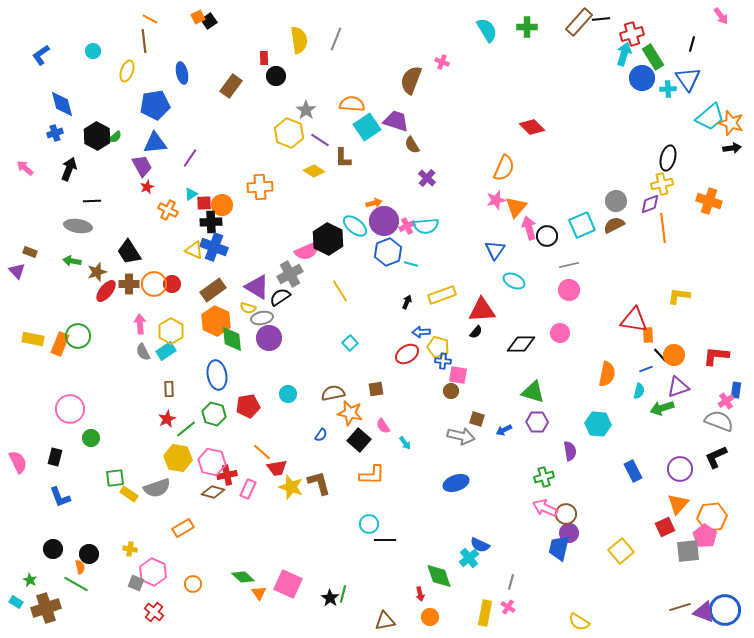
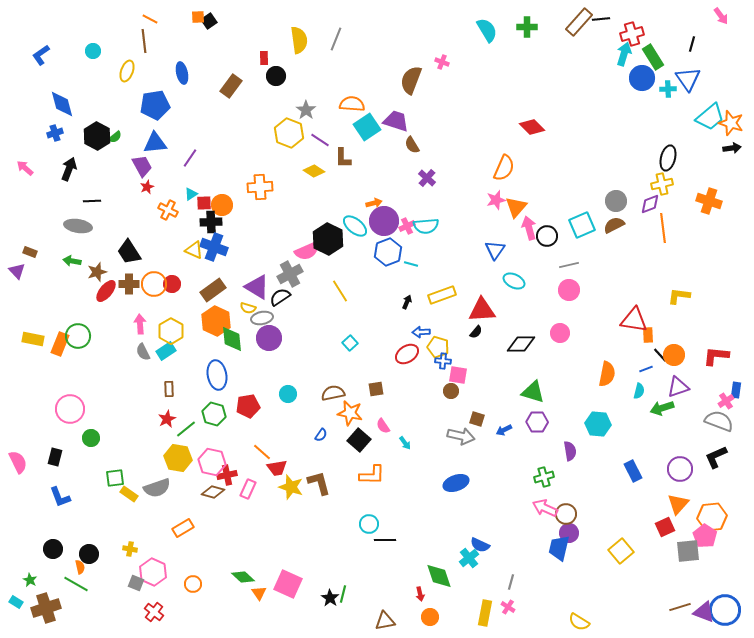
orange square at (198, 17): rotated 24 degrees clockwise
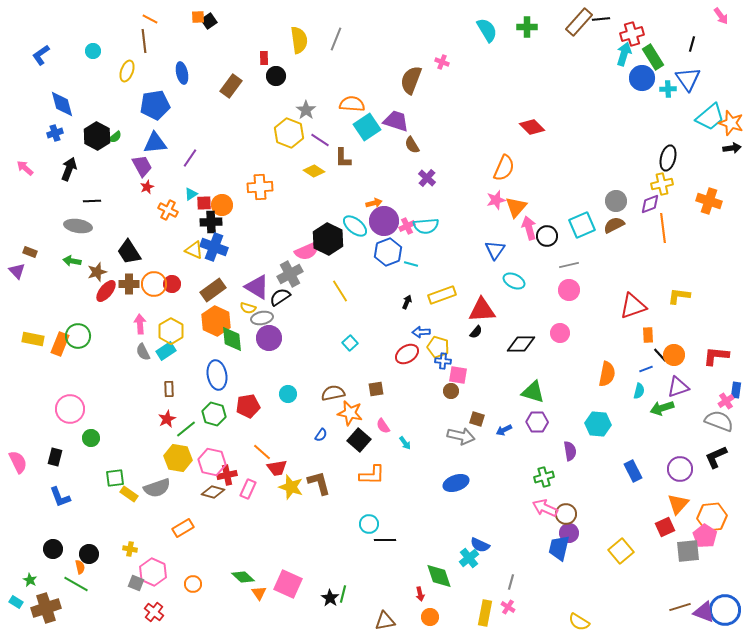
red triangle at (634, 320): moved 1 px left, 14 px up; rotated 28 degrees counterclockwise
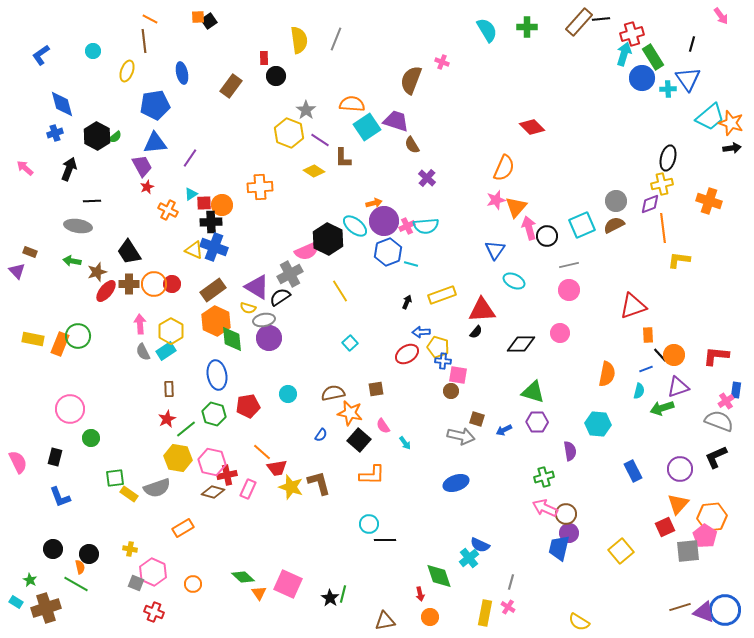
yellow L-shape at (679, 296): moved 36 px up
gray ellipse at (262, 318): moved 2 px right, 2 px down
red cross at (154, 612): rotated 18 degrees counterclockwise
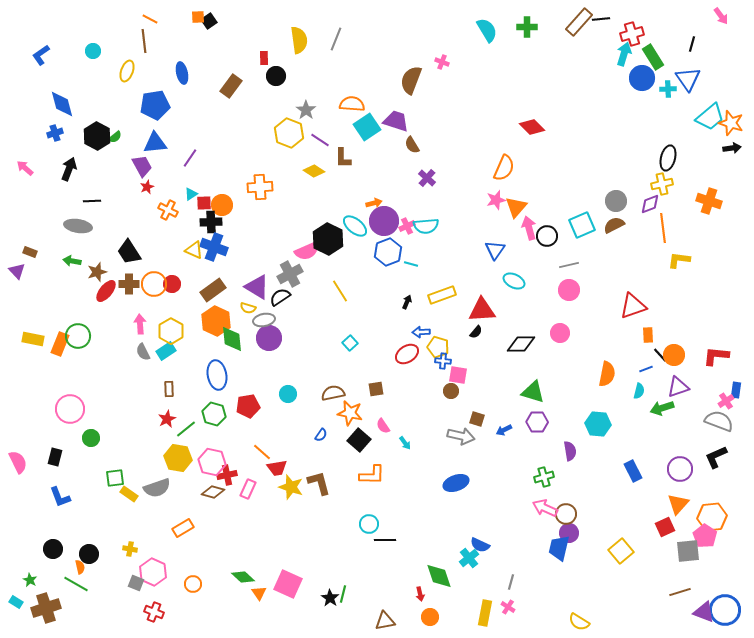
brown line at (680, 607): moved 15 px up
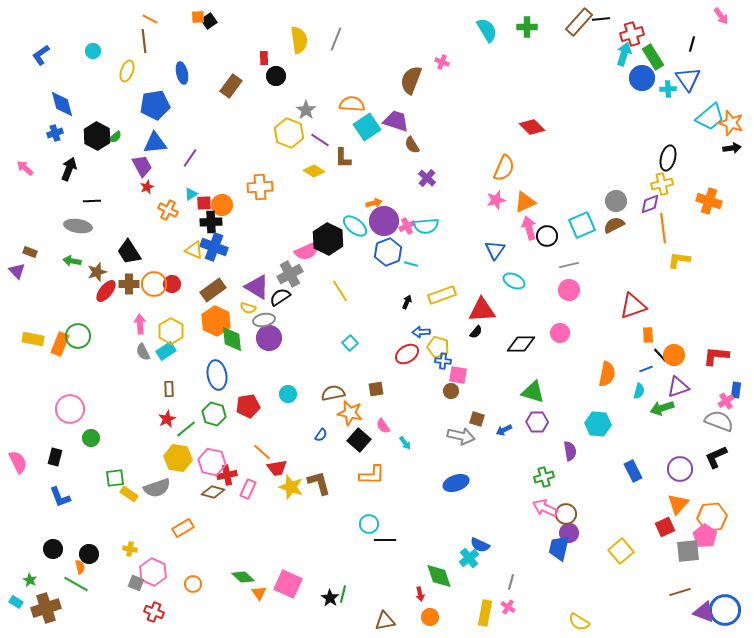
orange triangle at (516, 207): moved 9 px right, 5 px up; rotated 25 degrees clockwise
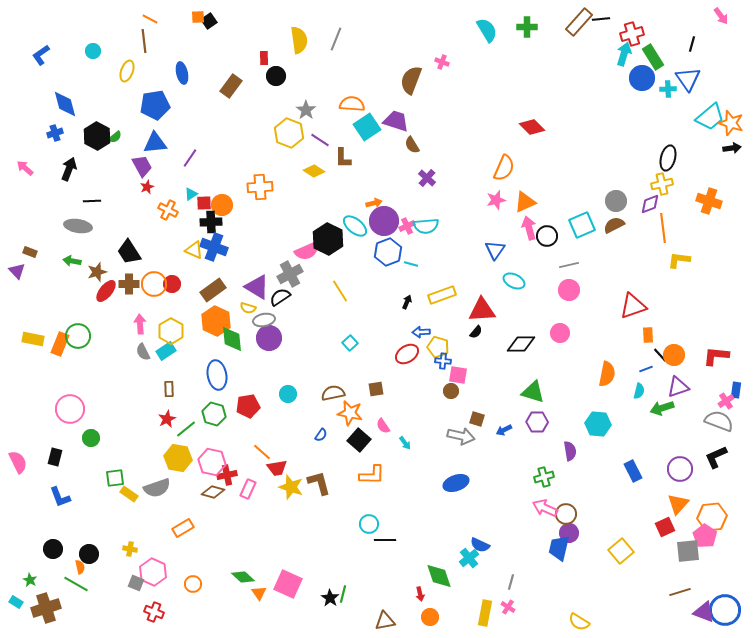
blue diamond at (62, 104): moved 3 px right
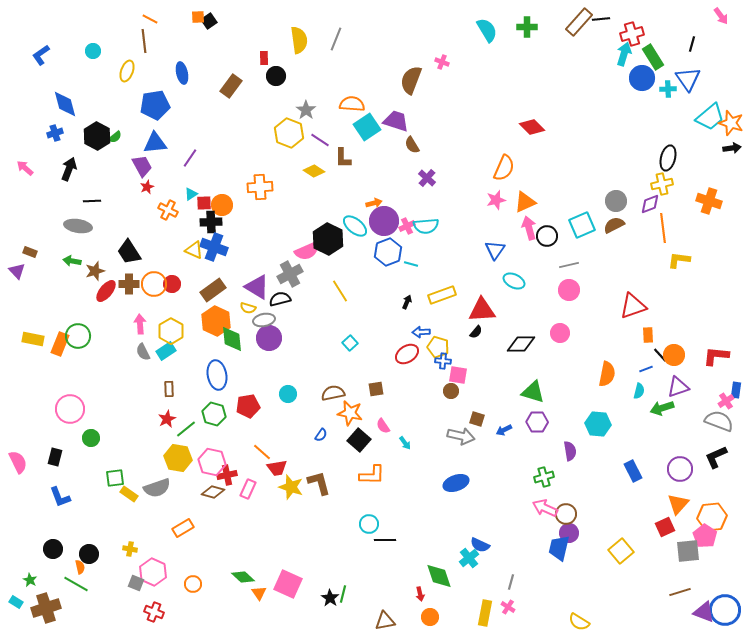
brown star at (97, 272): moved 2 px left, 1 px up
black semicircle at (280, 297): moved 2 px down; rotated 20 degrees clockwise
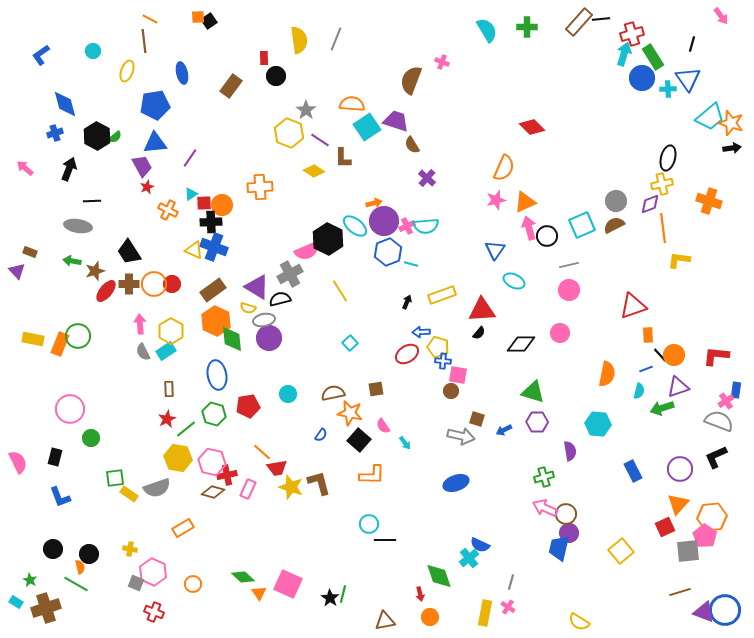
black semicircle at (476, 332): moved 3 px right, 1 px down
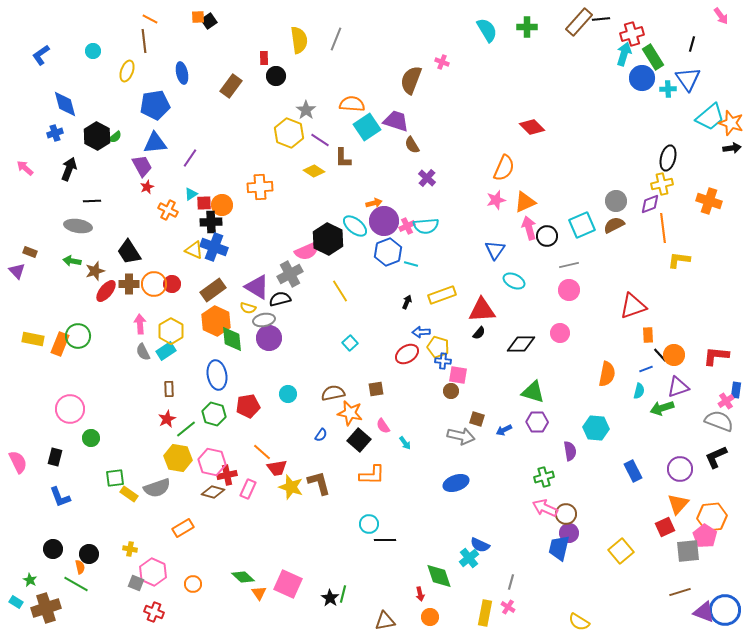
cyan hexagon at (598, 424): moved 2 px left, 4 px down
